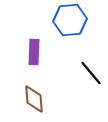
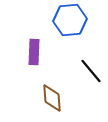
black line: moved 2 px up
brown diamond: moved 18 px right, 1 px up
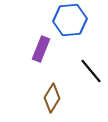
purple rectangle: moved 7 px right, 3 px up; rotated 20 degrees clockwise
brown diamond: rotated 36 degrees clockwise
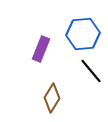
blue hexagon: moved 13 px right, 14 px down
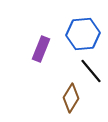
brown diamond: moved 19 px right
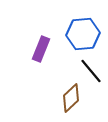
brown diamond: rotated 16 degrees clockwise
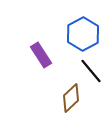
blue hexagon: rotated 24 degrees counterclockwise
purple rectangle: moved 6 px down; rotated 55 degrees counterclockwise
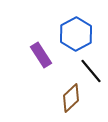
blue hexagon: moved 7 px left
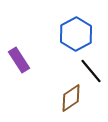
purple rectangle: moved 22 px left, 5 px down
brown diamond: rotated 8 degrees clockwise
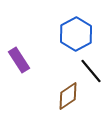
brown diamond: moved 3 px left, 2 px up
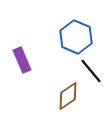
blue hexagon: moved 3 px down; rotated 8 degrees counterclockwise
purple rectangle: moved 3 px right; rotated 10 degrees clockwise
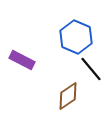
purple rectangle: rotated 40 degrees counterclockwise
black line: moved 2 px up
